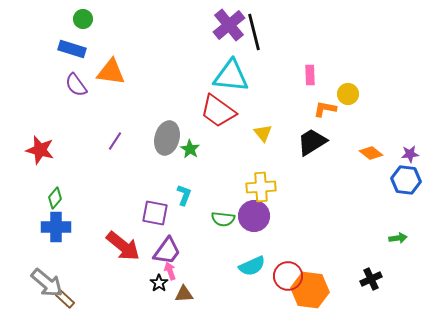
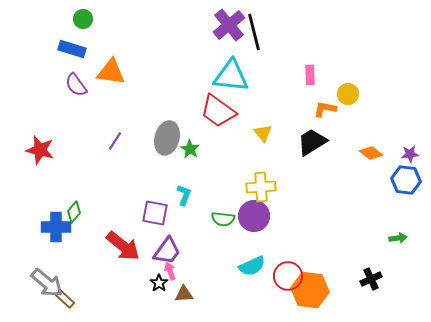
green diamond: moved 19 px right, 14 px down
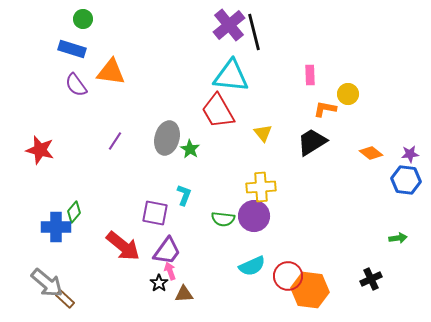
red trapezoid: rotated 24 degrees clockwise
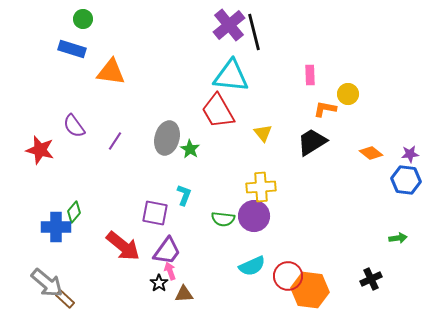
purple semicircle: moved 2 px left, 41 px down
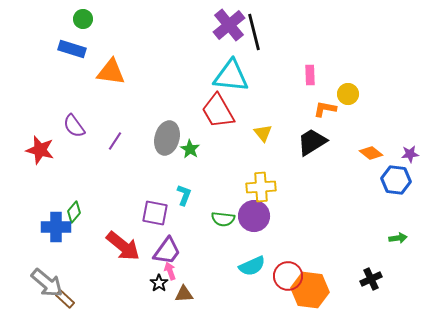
blue hexagon: moved 10 px left
